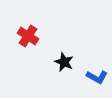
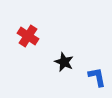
blue L-shape: rotated 130 degrees counterclockwise
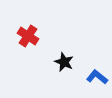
blue L-shape: rotated 40 degrees counterclockwise
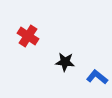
black star: moved 1 px right; rotated 18 degrees counterclockwise
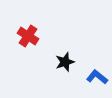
black star: rotated 24 degrees counterclockwise
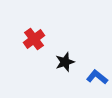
red cross: moved 6 px right, 3 px down; rotated 20 degrees clockwise
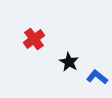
black star: moved 4 px right; rotated 24 degrees counterclockwise
